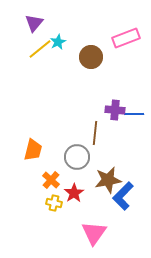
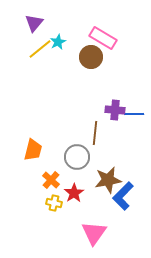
pink rectangle: moved 23 px left; rotated 52 degrees clockwise
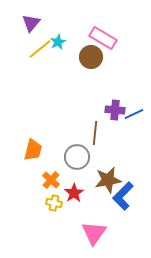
purple triangle: moved 3 px left
blue line: rotated 24 degrees counterclockwise
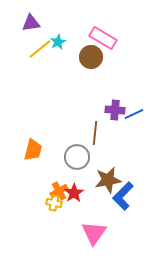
purple triangle: rotated 42 degrees clockwise
orange cross: moved 8 px right, 11 px down; rotated 18 degrees clockwise
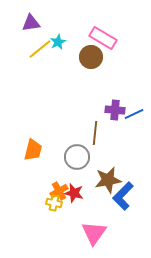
red star: rotated 24 degrees counterclockwise
